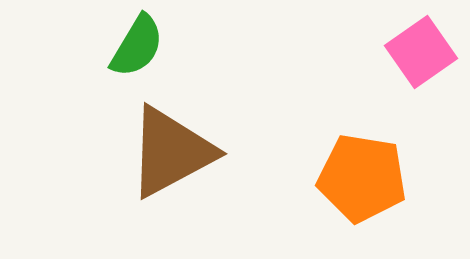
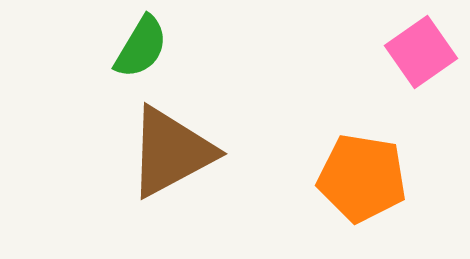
green semicircle: moved 4 px right, 1 px down
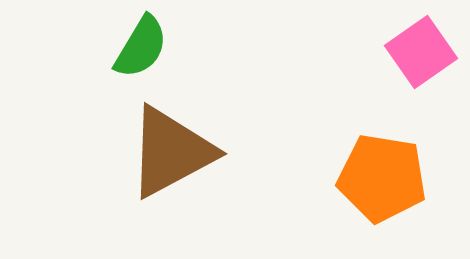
orange pentagon: moved 20 px right
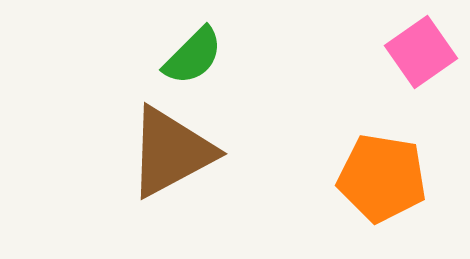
green semicircle: moved 52 px right, 9 px down; rotated 14 degrees clockwise
